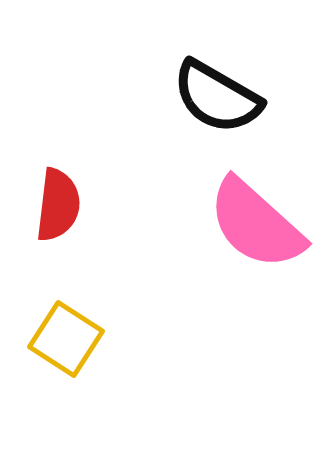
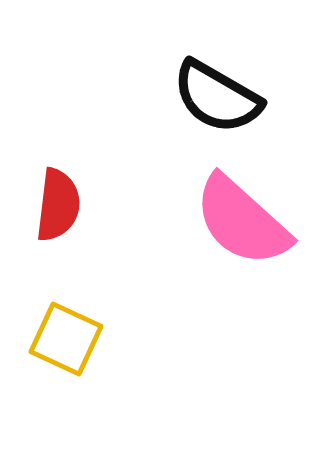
pink semicircle: moved 14 px left, 3 px up
yellow square: rotated 8 degrees counterclockwise
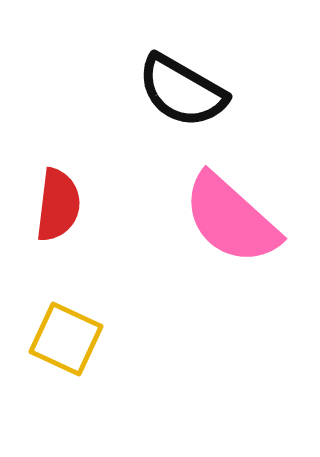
black semicircle: moved 35 px left, 6 px up
pink semicircle: moved 11 px left, 2 px up
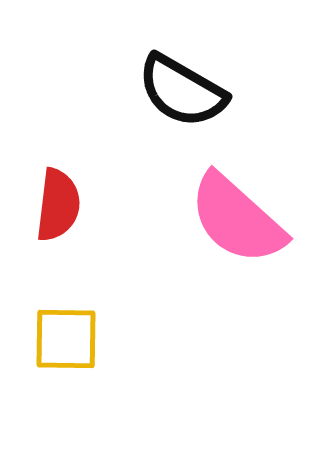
pink semicircle: moved 6 px right
yellow square: rotated 24 degrees counterclockwise
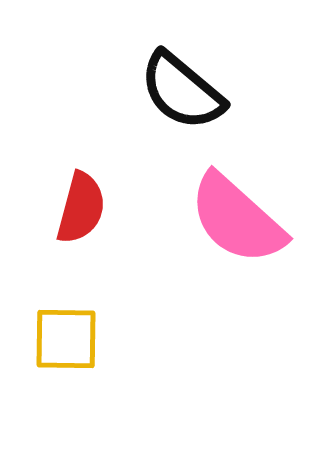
black semicircle: rotated 10 degrees clockwise
red semicircle: moved 23 px right, 3 px down; rotated 8 degrees clockwise
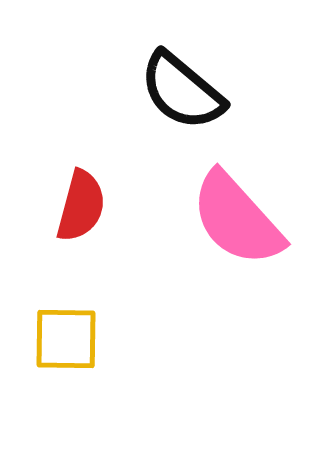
red semicircle: moved 2 px up
pink semicircle: rotated 6 degrees clockwise
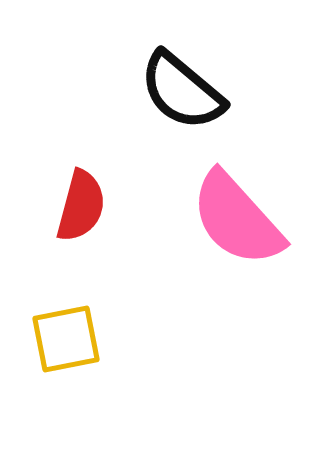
yellow square: rotated 12 degrees counterclockwise
